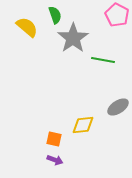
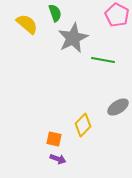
green semicircle: moved 2 px up
yellow semicircle: moved 3 px up
gray star: rotated 8 degrees clockwise
yellow diamond: rotated 40 degrees counterclockwise
purple arrow: moved 3 px right, 1 px up
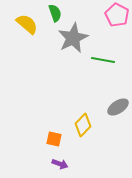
purple arrow: moved 2 px right, 5 px down
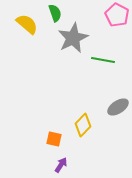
purple arrow: moved 1 px right, 1 px down; rotated 77 degrees counterclockwise
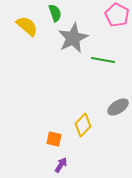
yellow semicircle: moved 2 px down
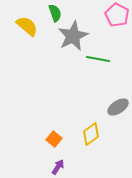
gray star: moved 2 px up
green line: moved 5 px left, 1 px up
yellow diamond: moved 8 px right, 9 px down; rotated 10 degrees clockwise
orange square: rotated 28 degrees clockwise
purple arrow: moved 3 px left, 2 px down
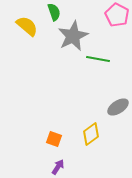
green semicircle: moved 1 px left, 1 px up
orange square: rotated 21 degrees counterclockwise
